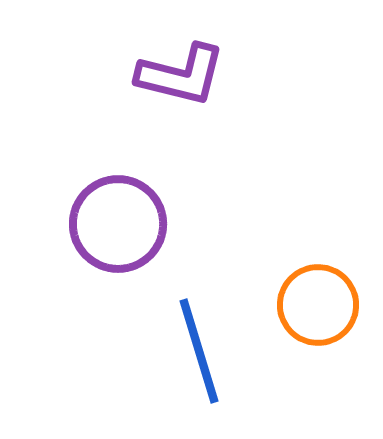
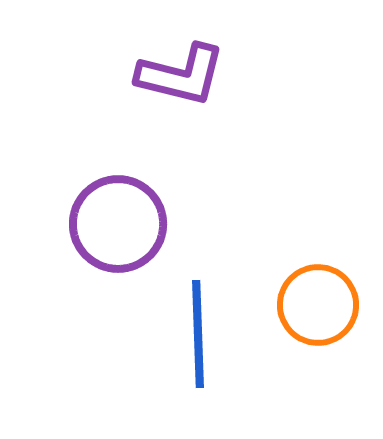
blue line: moved 1 px left, 17 px up; rotated 15 degrees clockwise
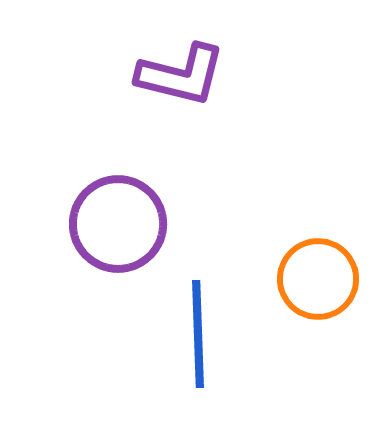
orange circle: moved 26 px up
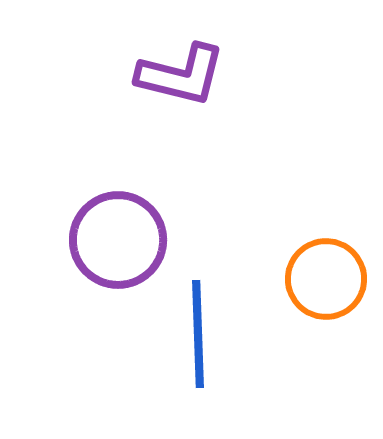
purple circle: moved 16 px down
orange circle: moved 8 px right
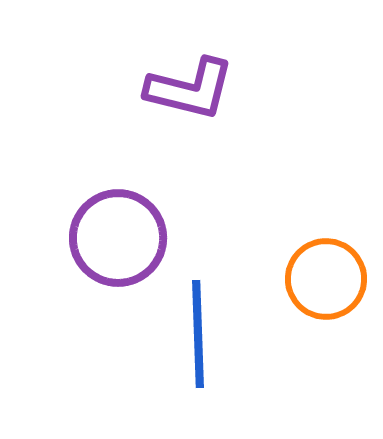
purple L-shape: moved 9 px right, 14 px down
purple circle: moved 2 px up
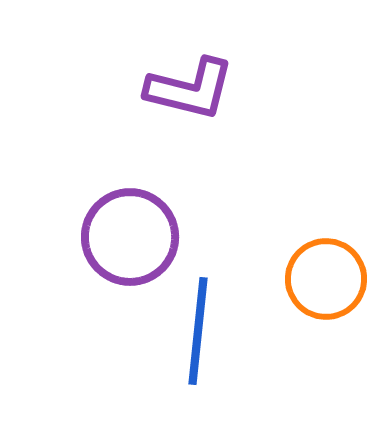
purple circle: moved 12 px right, 1 px up
blue line: moved 3 px up; rotated 8 degrees clockwise
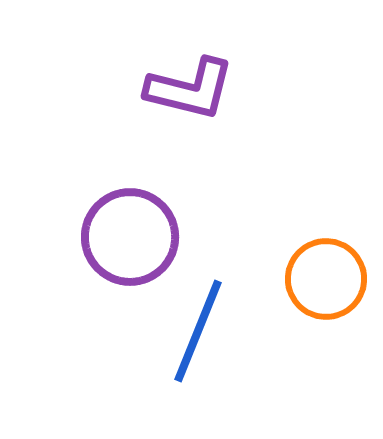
blue line: rotated 16 degrees clockwise
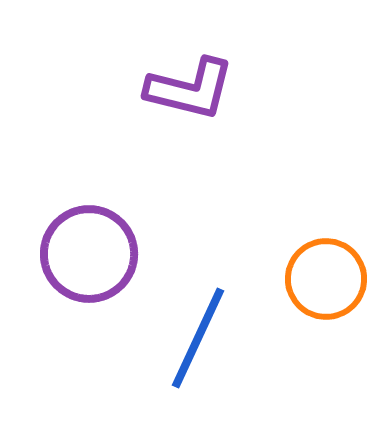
purple circle: moved 41 px left, 17 px down
blue line: moved 7 px down; rotated 3 degrees clockwise
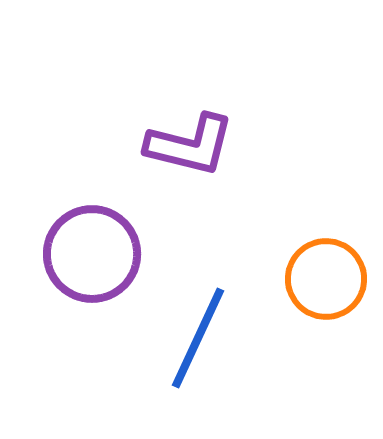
purple L-shape: moved 56 px down
purple circle: moved 3 px right
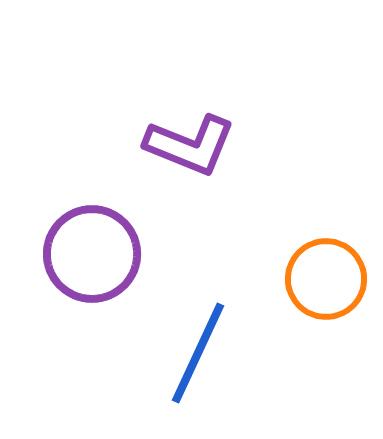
purple L-shape: rotated 8 degrees clockwise
blue line: moved 15 px down
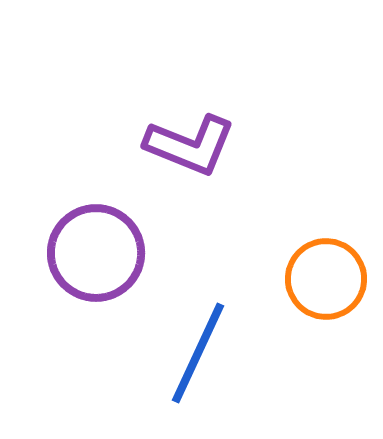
purple circle: moved 4 px right, 1 px up
